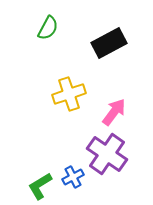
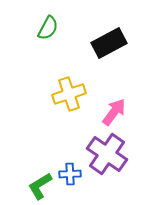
blue cross: moved 3 px left, 3 px up; rotated 25 degrees clockwise
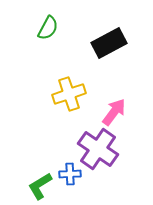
purple cross: moved 9 px left, 5 px up
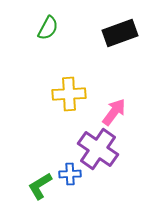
black rectangle: moved 11 px right, 10 px up; rotated 8 degrees clockwise
yellow cross: rotated 16 degrees clockwise
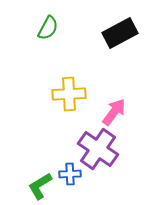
black rectangle: rotated 8 degrees counterclockwise
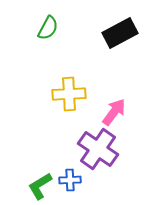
blue cross: moved 6 px down
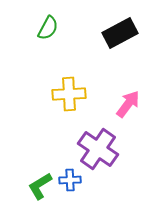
pink arrow: moved 14 px right, 8 px up
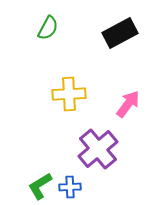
purple cross: rotated 15 degrees clockwise
blue cross: moved 7 px down
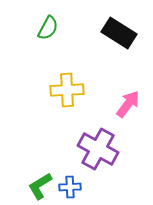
black rectangle: moved 1 px left; rotated 60 degrees clockwise
yellow cross: moved 2 px left, 4 px up
purple cross: rotated 21 degrees counterclockwise
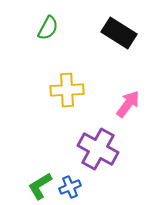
blue cross: rotated 20 degrees counterclockwise
